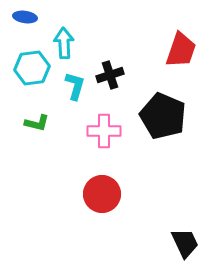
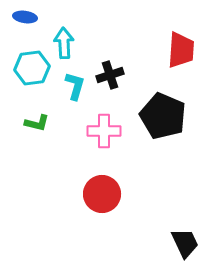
red trapezoid: rotated 15 degrees counterclockwise
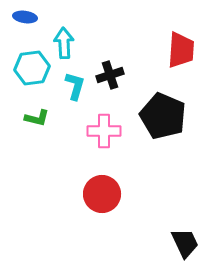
green L-shape: moved 5 px up
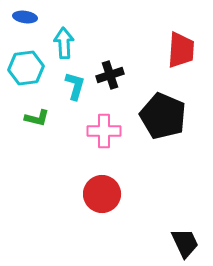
cyan hexagon: moved 6 px left
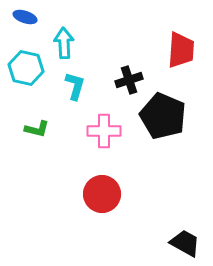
blue ellipse: rotated 10 degrees clockwise
cyan hexagon: rotated 20 degrees clockwise
black cross: moved 19 px right, 5 px down
green L-shape: moved 11 px down
black trapezoid: rotated 36 degrees counterclockwise
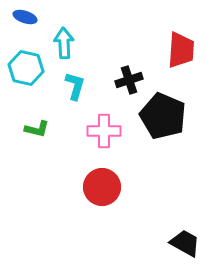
red circle: moved 7 px up
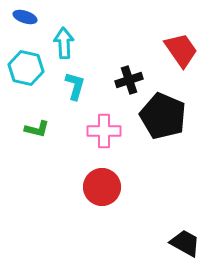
red trapezoid: rotated 39 degrees counterclockwise
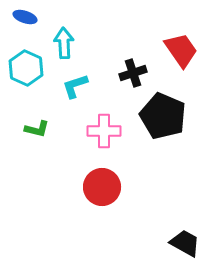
cyan hexagon: rotated 12 degrees clockwise
black cross: moved 4 px right, 7 px up
cyan L-shape: rotated 124 degrees counterclockwise
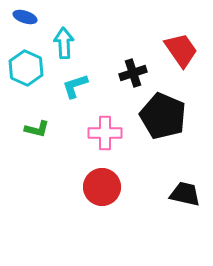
pink cross: moved 1 px right, 2 px down
black trapezoid: moved 49 px up; rotated 16 degrees counterclockwise
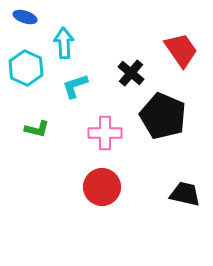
black cross: moved 2 px left; rotated 32 degrees counterclockwise
